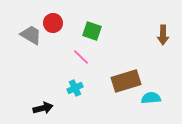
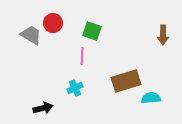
pink line: moved 1 px right, 1 px up; rotated 48 degrees clockwise
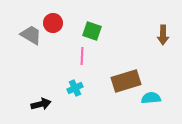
black arrow: moved 2 px left, 4 px up
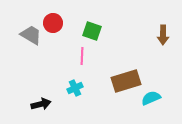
cyan semicircle: rotated 18 degrees counterclockwise
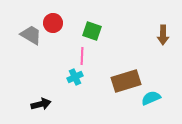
cyan cross: moved 11 px up
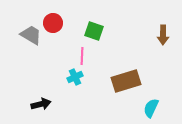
green square: moved 2 px right
cyan semicircle: moved 10 px down; rotated 42 degrees counterclockwise
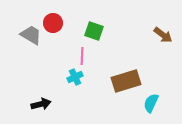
brown arrow: rotated 54 degrees counterclockwise
cyan semicircle: moved 5 px up
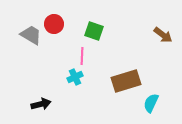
red circle: moved 1 px right, 1 px down
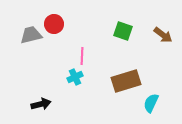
green square: moved 29 px right
gray trapezoid: rotated 45 degrees counterclockwise
